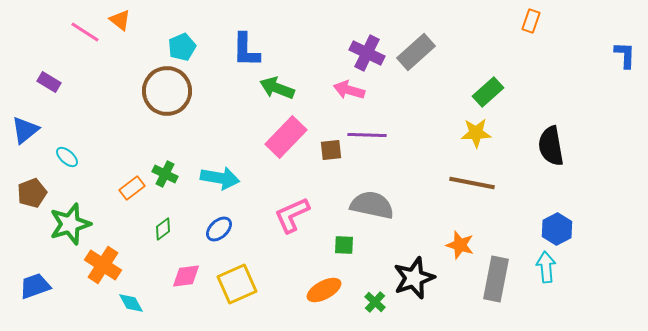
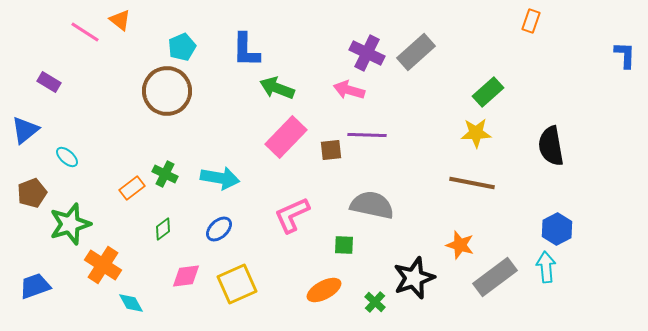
gray rectangle at (496, 279): moved 1 px left, 2 px up; rotated 42 degrees clockwise
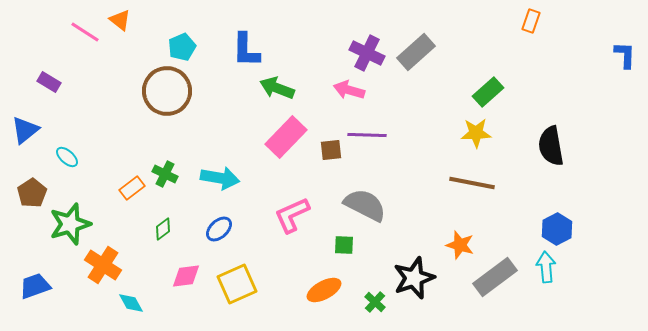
brown pentagon at (32, 193): rotated 12 degrees counterclockwise
gray semicircle at (372, 205): moved 7 px left; rotated 15 degrees clockwise
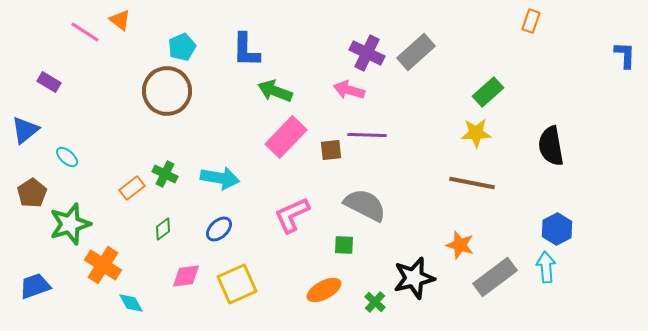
green arrow at (277, 88): moved 2 px left, 3 px down
black star at (414, 278): rotated 6 degrees clockwise
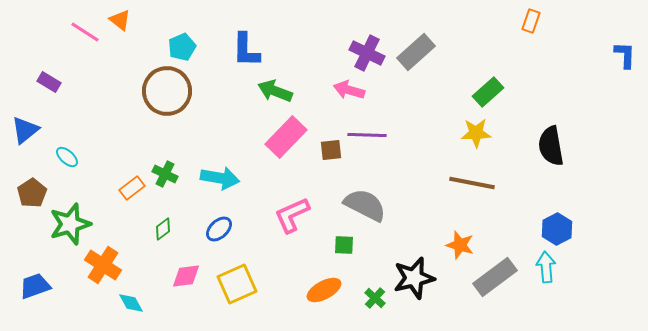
green cross at (375, 302): moved 4 px up
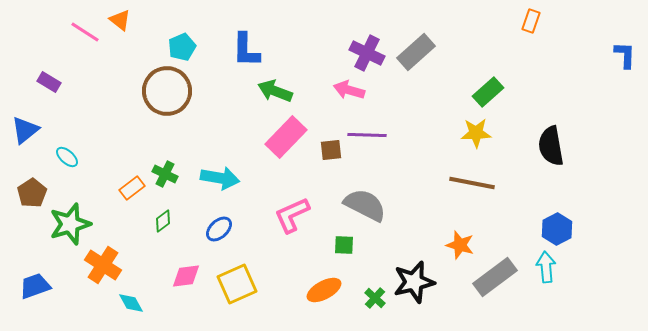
green diamond at (163, 229): moved 8 px up
black star at (414, 278): moved 4 px down
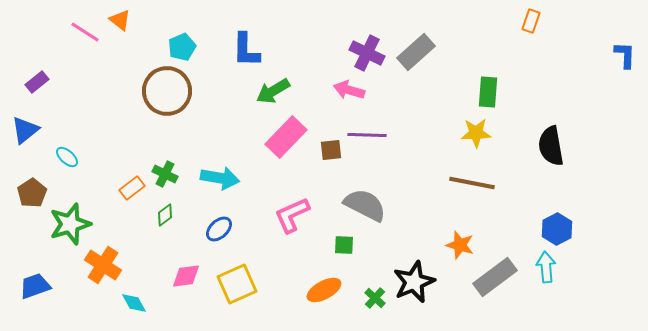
purple rectangle at (49, 82): moved 12 px left; rotated 70 degrees counterclockwise
green arrow at (275, 91): moved 2 px left; rotated 52 degrees counterclockwise
green rectangle at (488, 92): rotated 44 degrees counterclockwise
green diamond at (163, 221): moved 2 px right, 6 px up
black star at (414, 282): rotated 9 degrees counterclockwise
cyan diamond at (131, 303): moved 3 px right
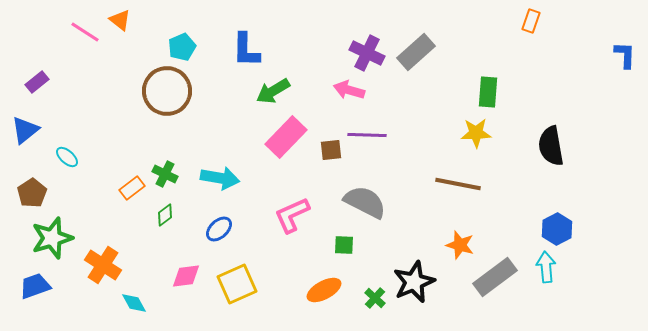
brown line at (472, 183): moved 14 px left, 1 px down
gray semicircle at (365, 205): moved 3 px up
green star at (70, 224): moved 18 px left, 14 px down
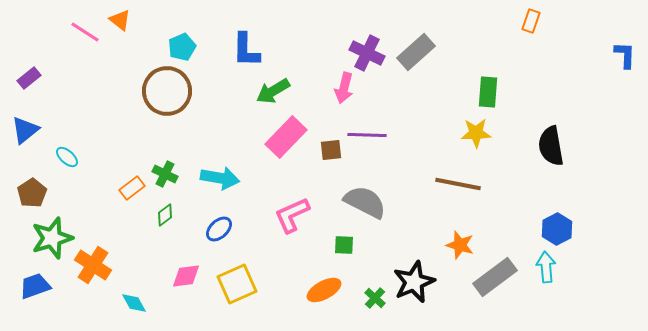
purple rectangle at (37, 82): moved 8 px left, 4 px up
pink arrow at (349, 90): moved 5 px left, 2 px up; rotated 92 degrees counterclockwise
orange cross at (103, 265): moved 10 px left
